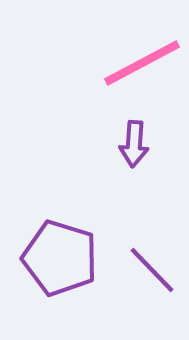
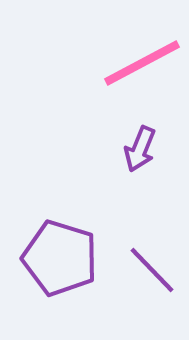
purple arrow: moved 6 px right, 5 px down; rotated 18 degrees clockwise
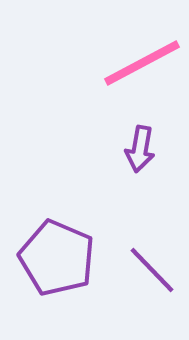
purple arrow: rotated 12 degrees counterclockwise
purple pentagon: moved 3 px left; rotated 6 degrees clockwise
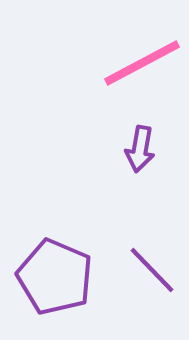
purple pentagon: moved 2 px left, 19 px down
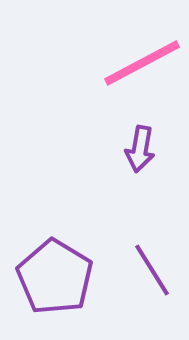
purple line: rotated 12 degrees clockwise
purple pentagon: rotated 8 degrees clockwise
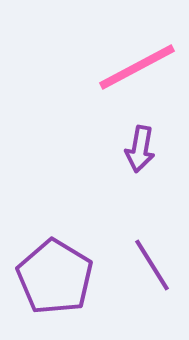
pink line: moved 5 px left, 4 px down
purple line: moved 5 px up
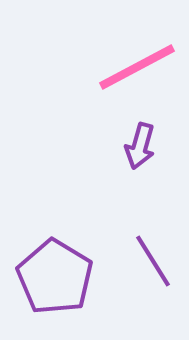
purple arrow: moved 3 px up; rotated 6 degrees clockwise
purple line: moved 1 px right, 4 px up
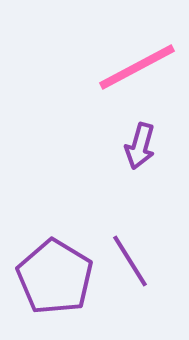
purple line: moved 23 px left
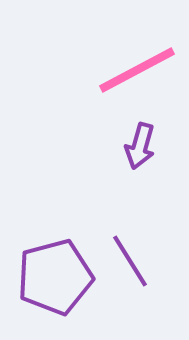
pink line: moved 3 px down
purple pentagon: rotated 26 degrees clockwise
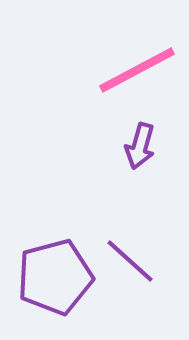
purple line: rotated 16 degrees counterclockwise
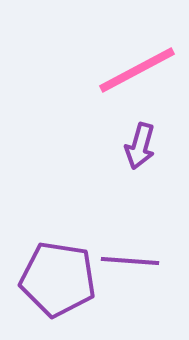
purple line: rotated 38 degrees counterclockwise
purple pentagon: moved 3 px right, 2 px down; rotated 24 degrees clockwise
